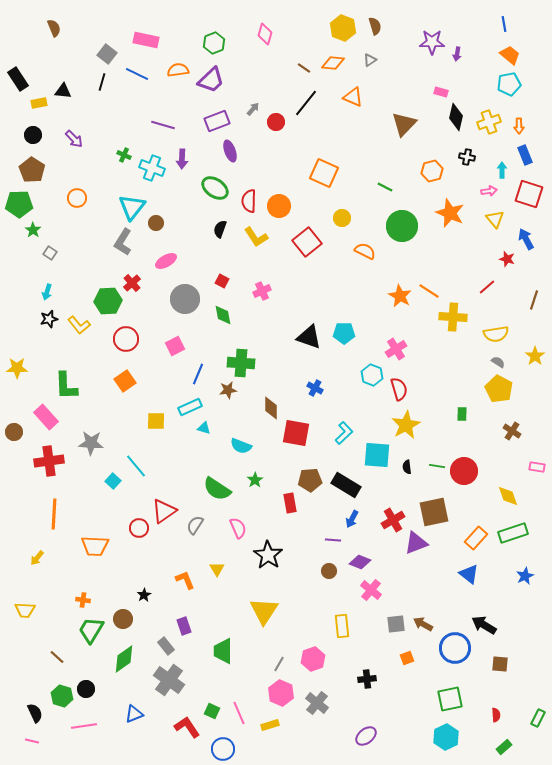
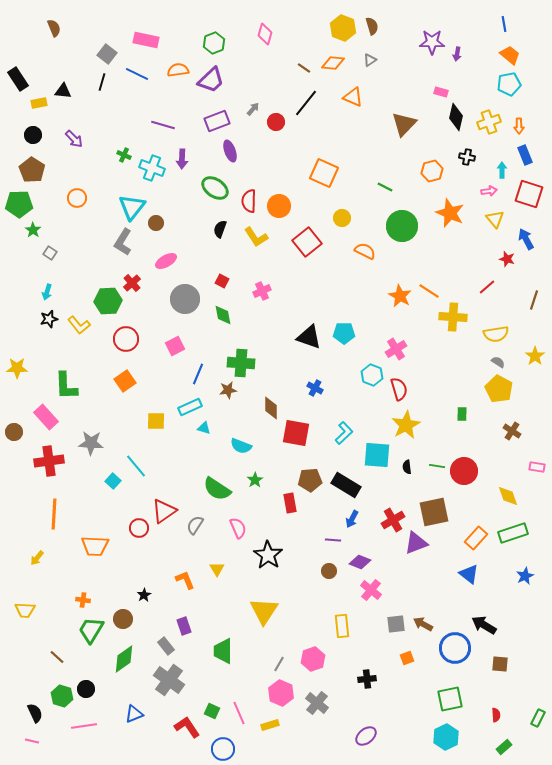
brown semicircle at (375, 26): moved 3 px left
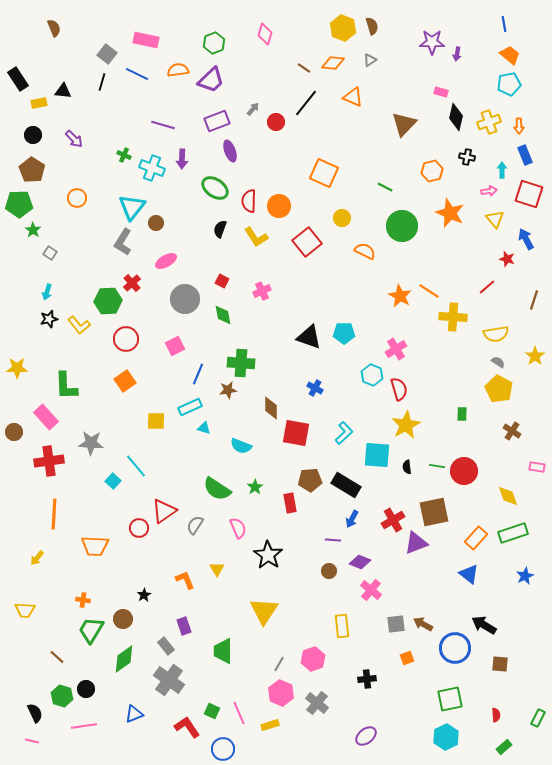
green star at (255, 480): moved 7 px down
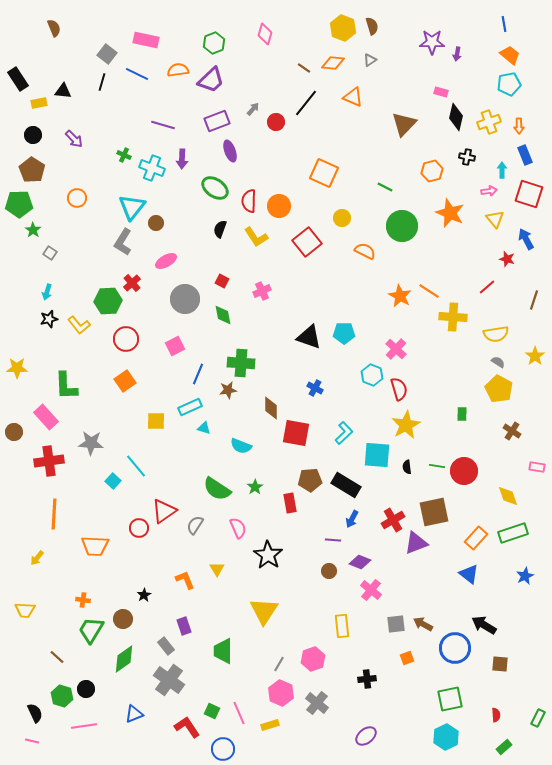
pink cross at (396, 349): rotated 15 degrees counterclockwise
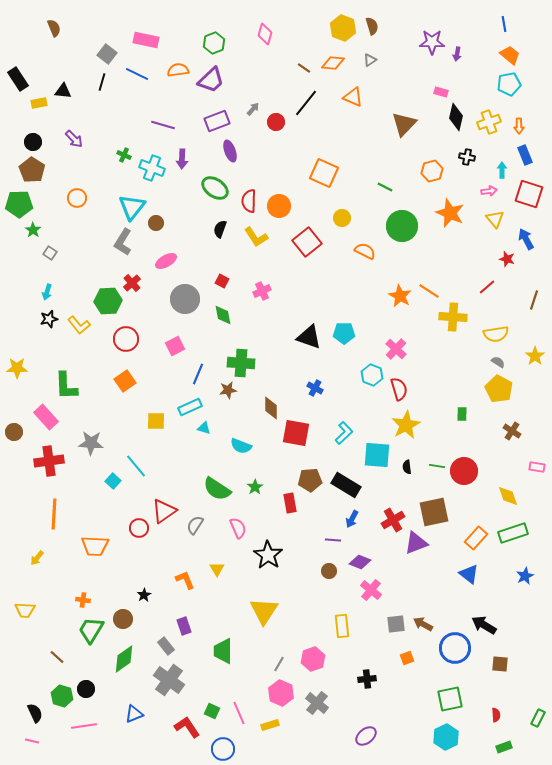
black circle at (33, 135): moved 7 px down
green rectangle at (504, 747): rotated 21 degrees clockwise
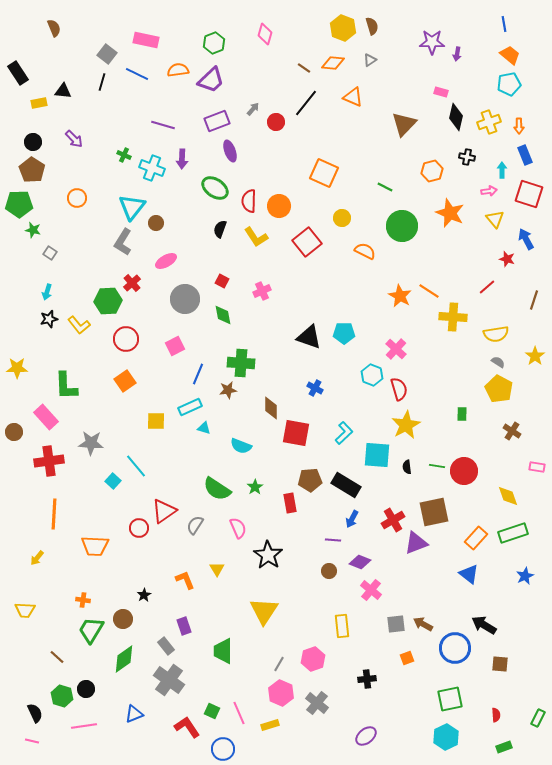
black rectangle at (18, 79): moved 6 px up
green star at (33, 230): rotated 21 degrees counterclockwise
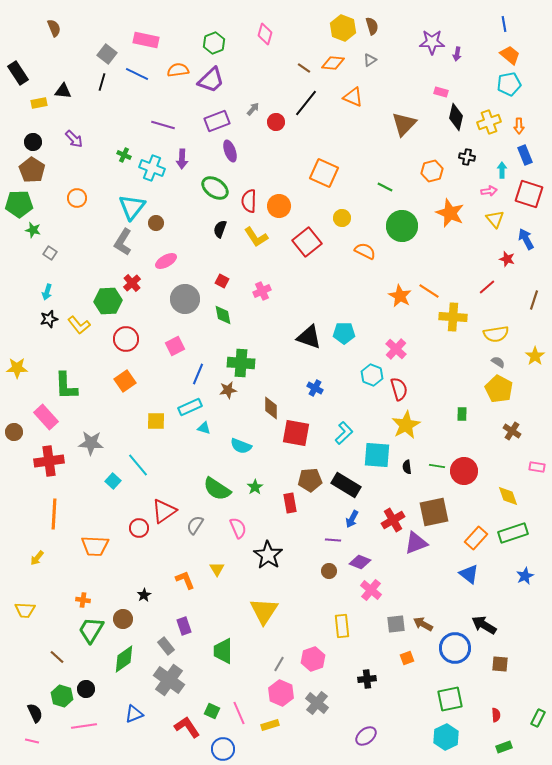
cyan line at (136, 466): moved 2 px right, 1 px up
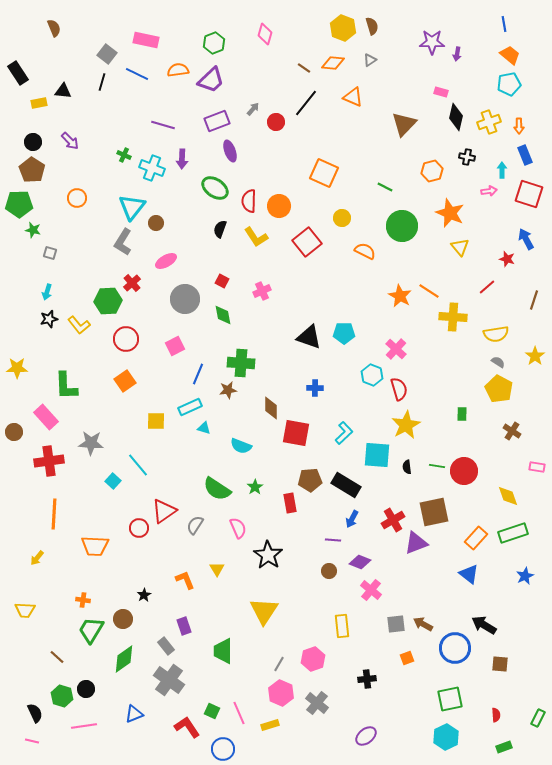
purple arrow at (74, 139): moved 4 px left, 2 px down
yellow triangle at (495, 219): moved 35 px left, 28 px down
gray square at (50, 253): rotated 16 degrees counterclockwise
blue cross at (315, 388): rotated 28 degrees counterclockwise
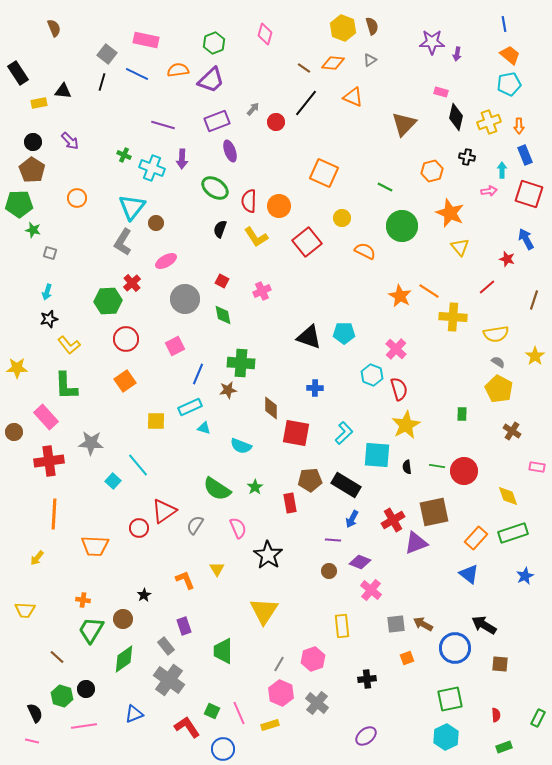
yellow L-shape at (79, 325): moved 10 px left, 20 px down
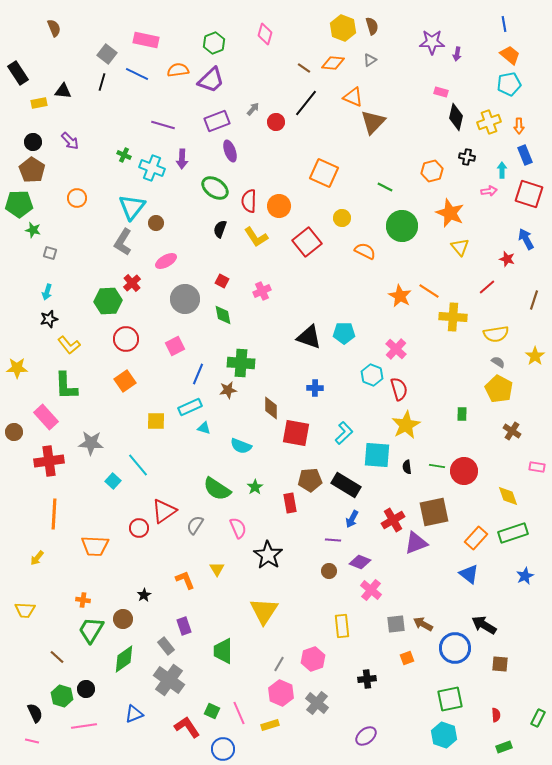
brown triangle at (404, 124): moved 31 px left, 2 px up
cyan hexagon at (446, 737): moved 2 px left, 2 px up; rotated 15 degrees counterclockwise
